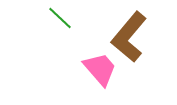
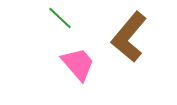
pink trapezoid: moved 22 px left, 5 px up
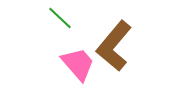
brown L-shape: moved 15 px left, 9 px down
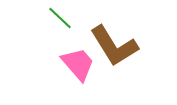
brown L-shape: rotated 72 degrees counterclockwise
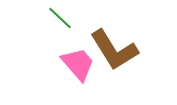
brown L-shape: moved 4 px down
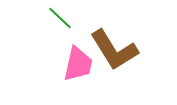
pink trapezoid: rotated 54 degrees clockwise
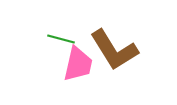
green line: moved 1 px right, 21 px down; rotated 28 degrees counterclockwise
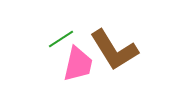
green line: rotated 48 degrees counterclockwise
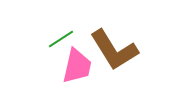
pink trapezoid: moved 1 px left, 2 px down
